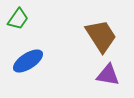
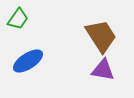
purple triangle: moved 5 px left, 5 px up
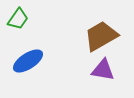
brown trapezoid: rotated 87 degrees counterclockwise
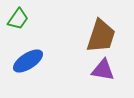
brown trapezoid: rotated 138 degrees clockwise
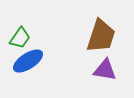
green trapezoid: moved 2 px right, 19 px down
purple triangle: moved 2 px right
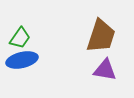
blue ellipse: moved 6 px left, 1 px up; rotated 20 degrees clockwise
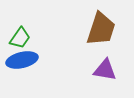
brown trapezoid: moved 7 px up
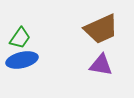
brown trapezoid: rotated 48 degrees clockwise
purple triangle: moved 4 px left, 5 px up
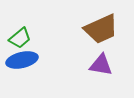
green trapezoid: rotated 15 degrees clockwise
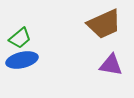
brown trapezoid: moved 3 px right, 5 px up
purple triangle: moved 10 px right
